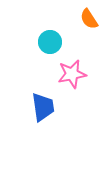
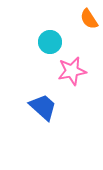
pink star: moved 3 px up
blue trapezoid: rotated 40 degrees counterclockwise
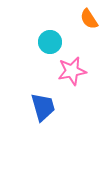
blue trapezoid: rotated 32 degrees clockwise
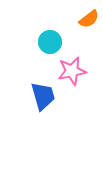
orange semicircle: rotated 95 degrees counterclockwise
blue trapezoid: moved 11 px up
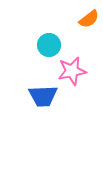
cyan circle: moved 1 px left, 3 px down
blue trapezoid: rotated 104 degrees clockwise
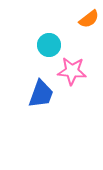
pink star: rotated 16 degrees clockwise
blue trapezoid: moved 2 px left, 2 px up; rotated 68 degrees counterclockwise
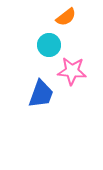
orange semicircle: moved 23 px left, 2 px up
